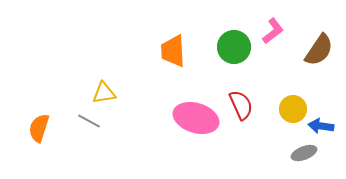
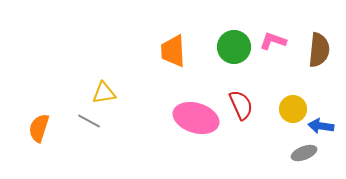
pink L-shape: moved 10 px down; rotated 124 degrees counterclockwise
brown semicircle: rotated 28 degrees counterclockwise
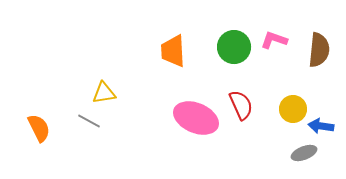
pink L-shape: moved 1 px right, 1 px up
pink ellipse: rotated 6 degrees clockwise
orange semicircle: rotated 136 degrees clockwise
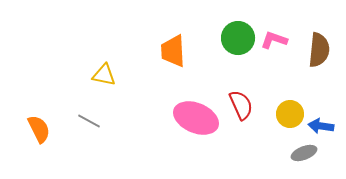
green circle: moved 4 px right, 9 px up
yellow triangle: moved 18 px up; rotated 20 degrees clockwise
yellow circle: moved 3 px left, 5 px down
orange semicircle: moved 1 px down
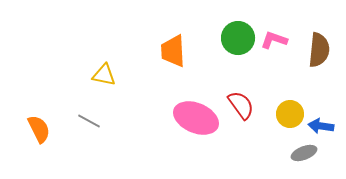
red semicircle: rotated 12 degrees counterclockwise
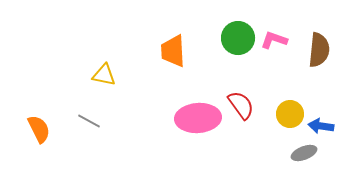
pink ellipse: moved 2 px right; rotated 27 degrees counterclockwise
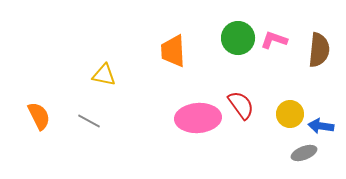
orange semicircle: moved 13 px up
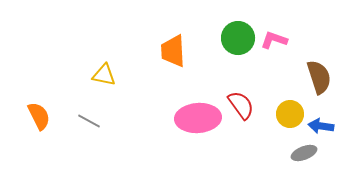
brown semicircle: moved 27 px down; rotated 24 degrees counterclockwise
